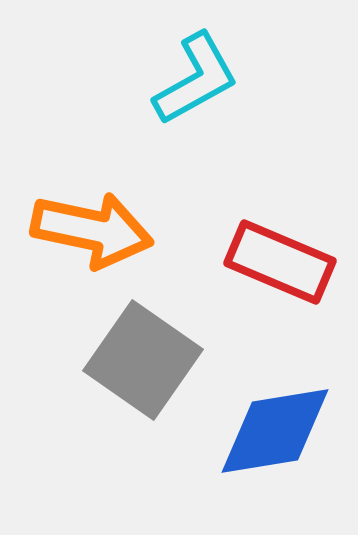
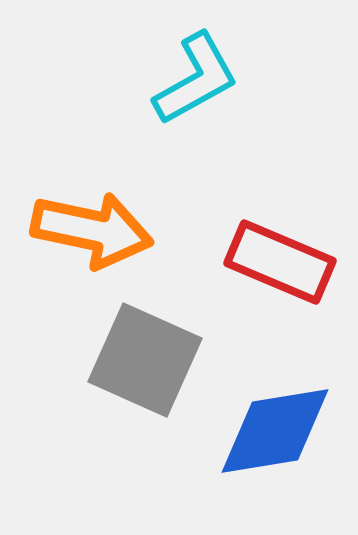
gray square: moved 2 px right; rotated 11 degrees counterclockwise
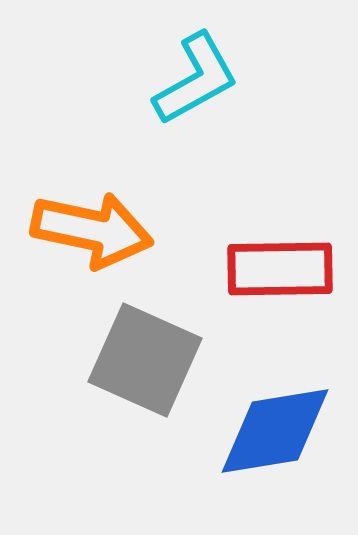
red rectangle: moved 7 px down; rotated 24 degrees counterclockwise
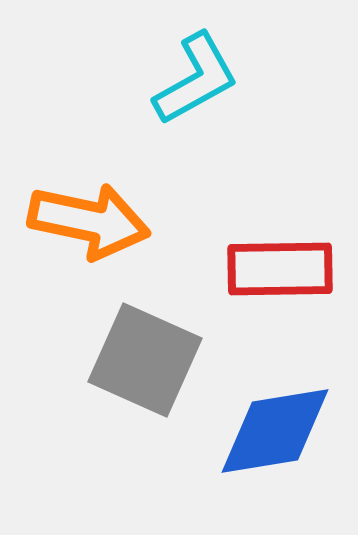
orange arrow: moved 3 px left, 9 px up
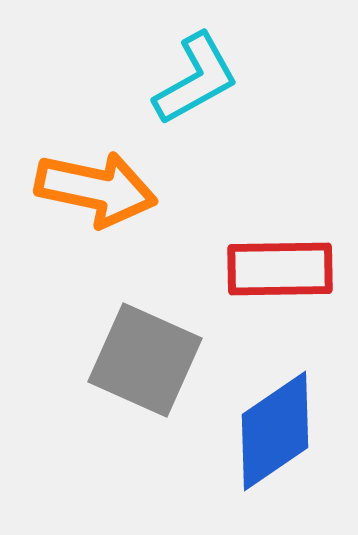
orange arrow: moved 7 px right, 32 px up
blue diamond: rotated 25 degrees counterclockwise
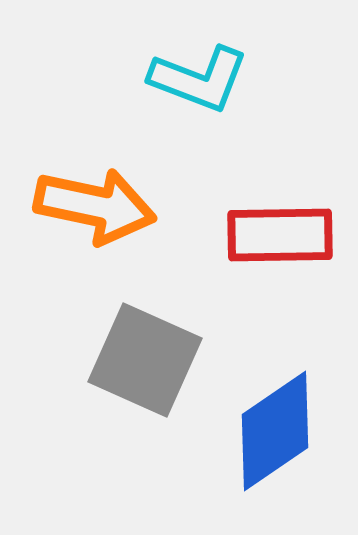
cyan L-shape: moved 3 px right; rotated 50 degrees clockwise
orange arrow: moved 1 px left, 17 px down
red rectangle: moved 34 px up
